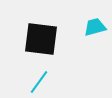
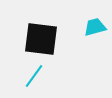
cyan line: moved 5 px left, 6 px up
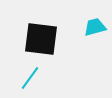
cyan line: moved 4 px left, 2 px down
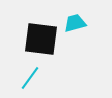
cyan trapezoid: moved 20 px left, 4 px up
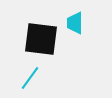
cyan trapezoid: rotated 75 degrees counterclockwise
